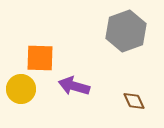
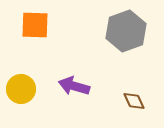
orange square: moved 5 px left, 33 px up
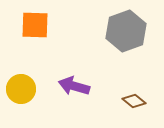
brown diamond: rotated 25 degrees counterclockwise
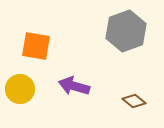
orange square: moved 1 px right, 21 px down; rotated 8 degrees clockwise
yellow circle: moved 1 px left
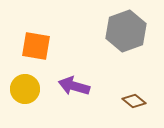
yellow circle: moved 5 px right
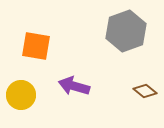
yellow circle: moved 4 px left, 6 px down
brown diamond: moved 11 px right, 10 px up
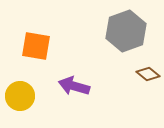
brown diamond: moved 3 px right, 17 px up
yellow circle: moved 1 px left, 1 px down
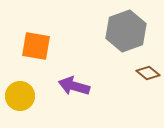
brown diamond: moved 1 px up
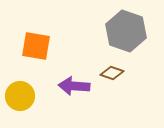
gray hexagon: rotated 21 degrees counterclockwise
brown diamond: moved 36 px left; rotated 20 degrees counterclockwise
purple arrow: rotated 12 degrees counterclockwise
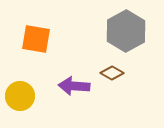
gray hexagon: rotated 12 degrees clockwise
orange square: moved 7 px up
brown diamond: rotated 10 degrees clockwise
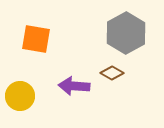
gray hexagon: moved 2 px down
